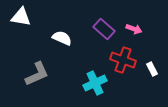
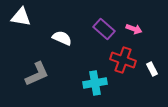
cyan cross: rotated 15 degrees clockwise
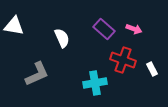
white triangle: moved 7 px left, 9 px down
white semicircle: rotated 42 degrees clockwise
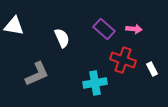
pink arrow: rotated 14 degrees counterclockwise
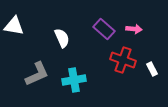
cyan cross: moved 21 px left, 3 px up
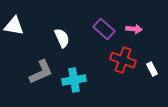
gray L-shape: moved 4 px right, 2 px up
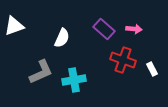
white triangle: rotated 30 degrees counterclockwise
white semicircle: rotated 48 degrees clockwise
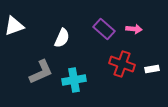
red cross: moved 1 px left, 4 px down
white rectangle: rotated 72 degrees counterclockwise
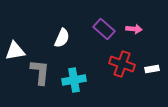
white triangle: moved 1 px right, 25 px down; rotated 10 degrees clockwise
gray L-shape: moved 1 px left; rotated 60 degrees counterclockwise
